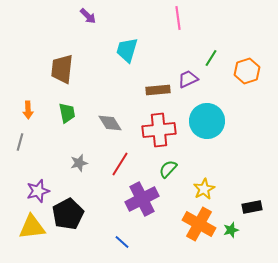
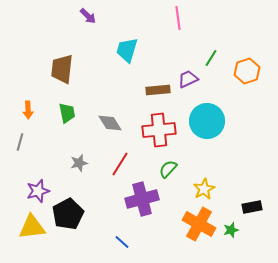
purple cross: rotated 12 degrees clockwise
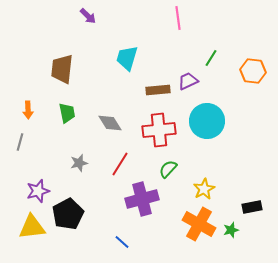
cyan trapezoid: moved 8 px down
orange hexagon: moved 6 px right; rotated 25 degrees clockwise
purple trapezoid: moved 2 px down
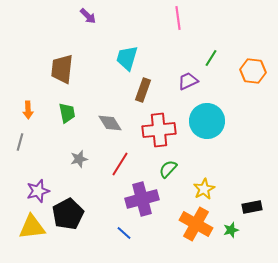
brown rectangle: moved 15 px left; rotated 65 degrees counterclockwise
gray star: moved 4 px up
orange cross: moved 3 px left
blue line: moved 2 px right, 9 px up
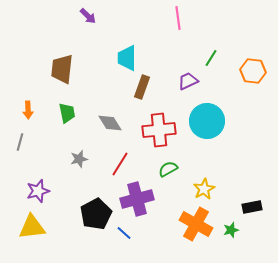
cyan trapezoid: rotated 16 degrees counterclockwise
brown rectangle: moved 1 px left, 3 px up
green semicircle: rotated 18 degrees clockwise
purple cross: moved 5 px left
black pentagon: moved 28 px right
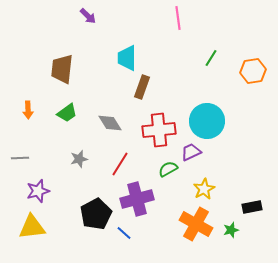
orange hexagon: rotated 15 degrees counterclockwise
purple trapezoid: moved 3 px right, 71 px down
green trapezoid: rotated 65 degrees clockwise
gray line: moved 16 px down; rotated 72 degrees clockwise
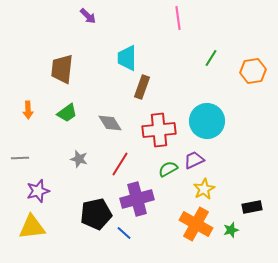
purple trapezoid: moved 3 px right, 8 px down
gray star: rotated 30 degrees clockwise
black pentagon: rotated 16 degrees clockwise
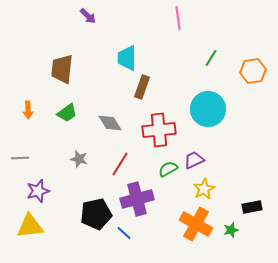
cyan circle: moved 1 px right, 12 px up
yellow triangle: moved 2 px left, 1 px up
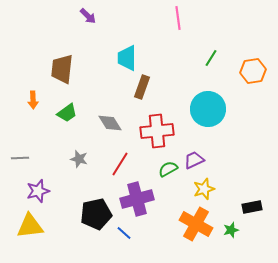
orange arrow: moved 5 px right, 10 px up
red cross: moved 2 px left, 1 px down
yellow star: rotated 10 degrees clockwise
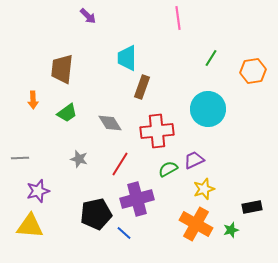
yellow triangle: rotated 12 degrees clockwise
